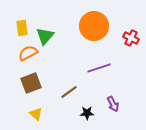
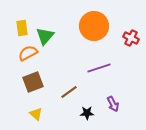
brown square: moved 2 px right, 1 px up
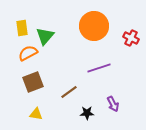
yellow triangle: rotated 32 degrees counterclockwise
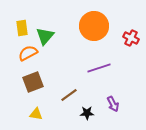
brown line: moved 3 px down
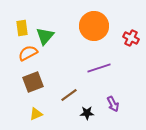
yellow triangle: rotated 32 degrees counterclockwise
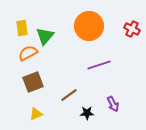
orange circle: moved 5 px left
red cross: moved 1 px right, 9 px up
purple line: moved 3 px up
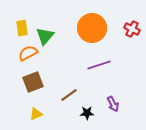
orange circle: moved 3 px right, 2 px down
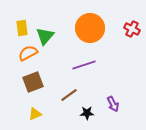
orange circle: moved 2 px left
purple line: moved 15 px left
yellow triangle: moved 1 px left
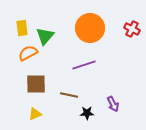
brown square: moved 3 px right, 2 px down; rotated 20 degrees clockwise
brown line: rotated 48 degrees clockwise
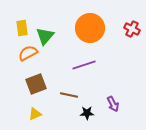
brown square: rotated 20 degrees counterclockwise
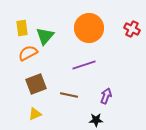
orange circle: moved 1 px left
purple arrow: moved 7 px left, 8 px up; rotated 133 degrees counterclockwise
black star: moved 9 px right, 7 px down
